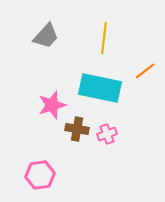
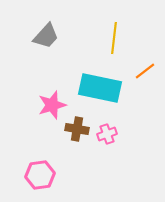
yellow line: moved 10 px right
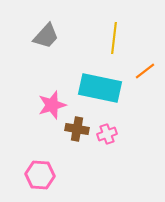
pink hexagon: rotated 12 degrees clockwise
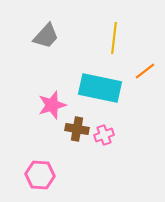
pink cross: moved 3 px left, 1 px down
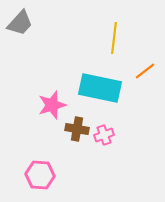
gray trapezoid: moved 26 px left, 13 px up
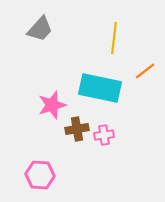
gray trapezoid: moved 20 px right, 6 px down
brown cross: rotated 20 degrees counterclockwise
pink cross: rotated 12 degrees clockwise
